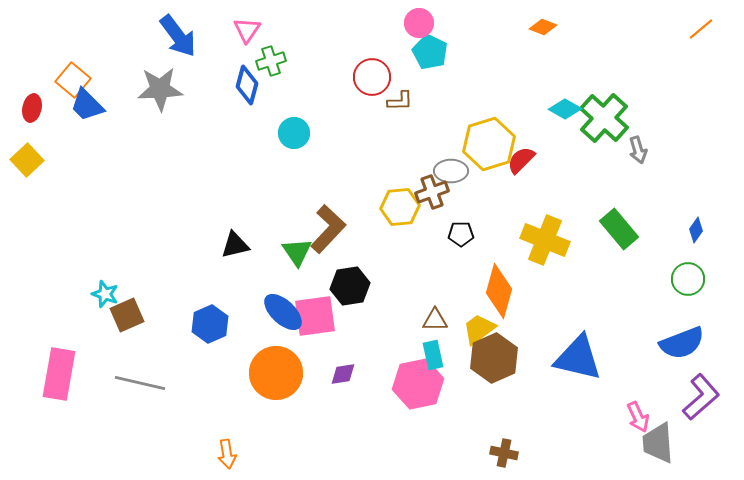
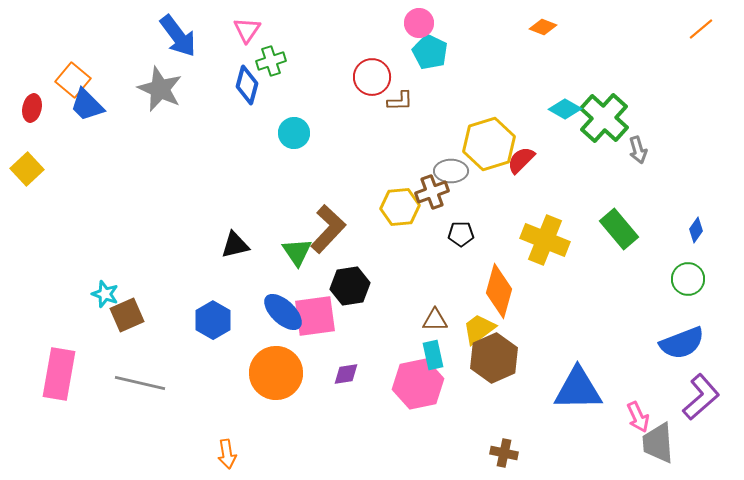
gray star at (160, 89): rotated 27 degrees clockwise
yellow square at (27, 160): moved 9 px down
blue hexagon at (210, 324): moved 3 px right, 4 px up; rotated 6 degrees counterclockwise
blue triangle at (578, 358): moved 31 px down; rotated 14 degrees counterclockwise
purple diamond at (343, 374): moved 3 px right
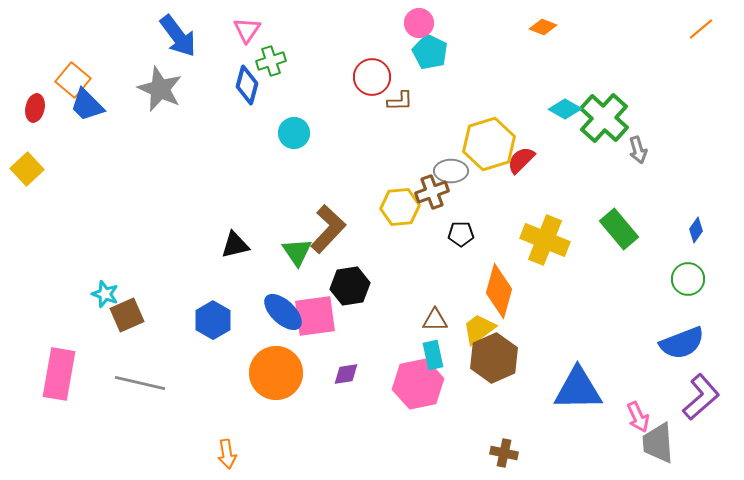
red ellipse at (32, 108): moved 3 px right
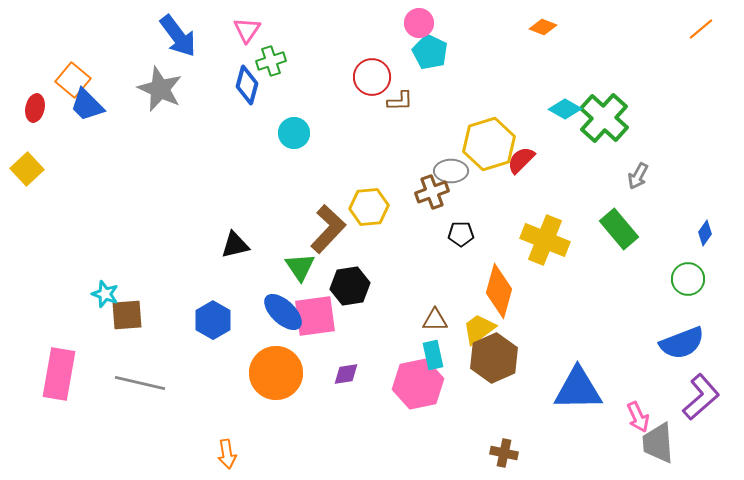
gray arrow at (638, 150): moved 26 px down; rotated 44 degrees clockwise
yellow hexagon at (400, 207): moved 31 px left
blue diamond at (696, 230): moved 9 px right, 3 px down
green triangle at (297, 252): moved 3 px right, 15 px down
brown square at (127, 315): rotated 20 degrees clockwise
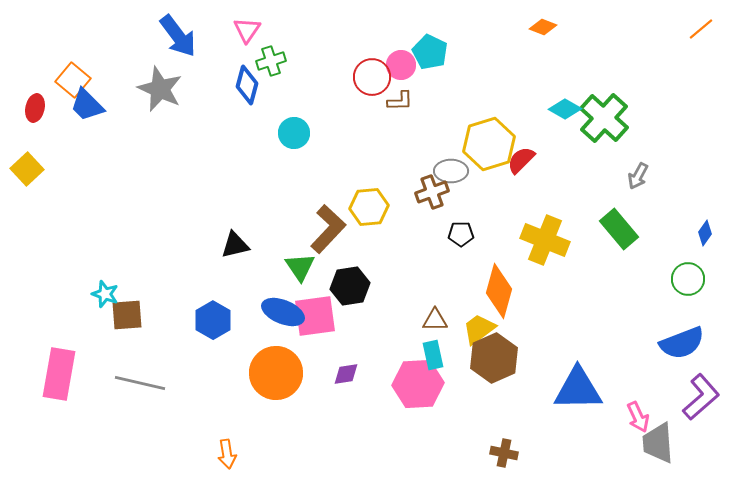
pink circle at (419, 23): moved 18 px left, 42 px down
blue ellipse at (283, 312): rotated 21 degrees counterclockwise
pink hexagon at (418, 384): rotated 9 degrees clockwise
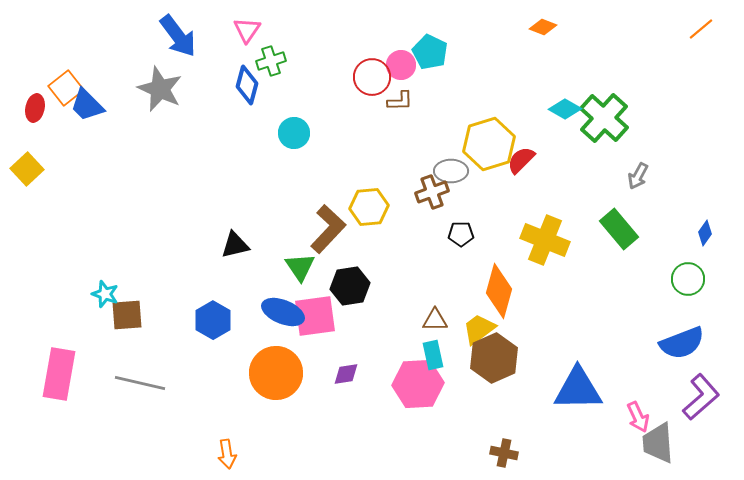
orange square at (73, 80): moved 7 px left, 8 px down; rotated 12 degrees clockwise
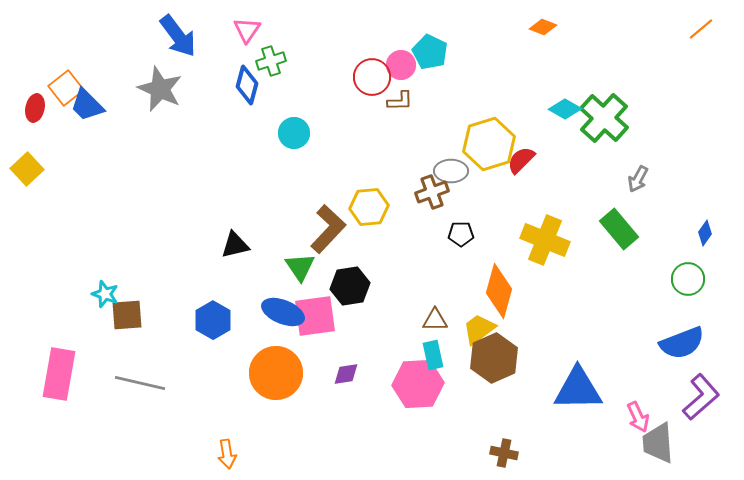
gray arrow at (638, 176): moved 3 px down
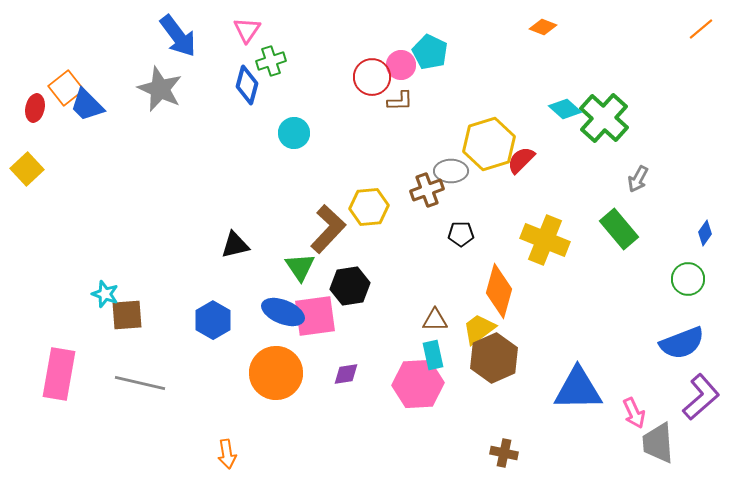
cyan diamond at (565, 109): rotated 12 degrees clockwise
brown cross at (432, 192): moved 5 px left, 2 px up
pink arrow at (638, 417): moved 4 px left, 4 px up
